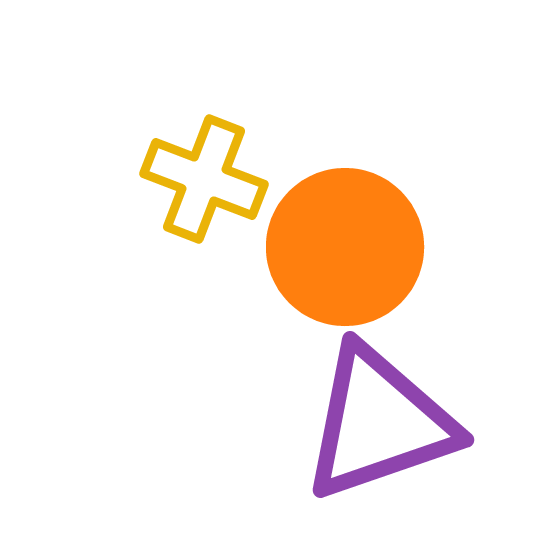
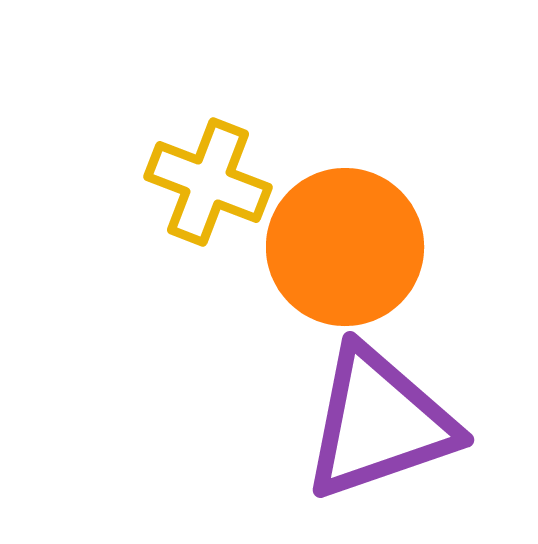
yellow cross: moved 4 px right, 3 px down
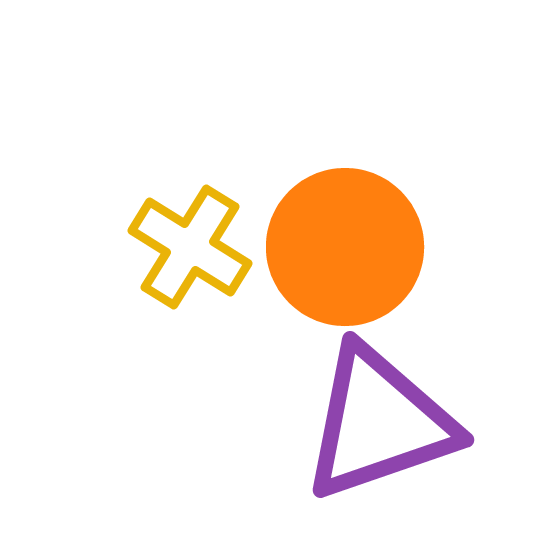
yellow cross: moved 18 px left, 65 px down; rotated 11 degrees clockwise
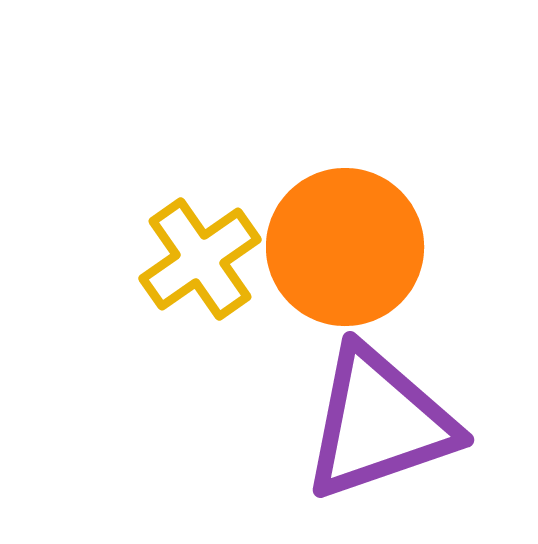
yellow cross: moved 10 px right, 12 px down; rotated 23 degrees clockwise
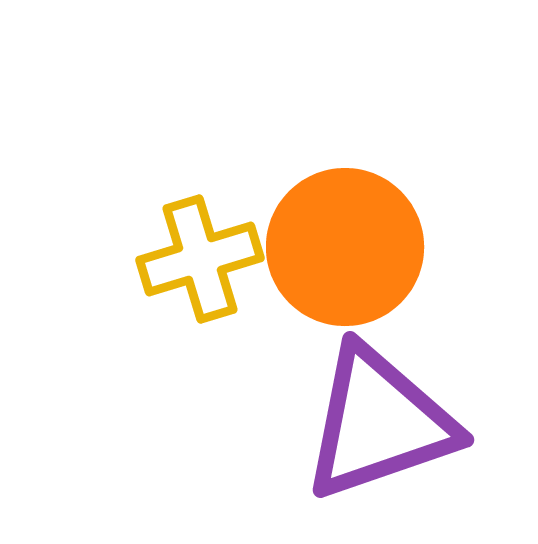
yellow cross: rotated 18 degrees clockwise
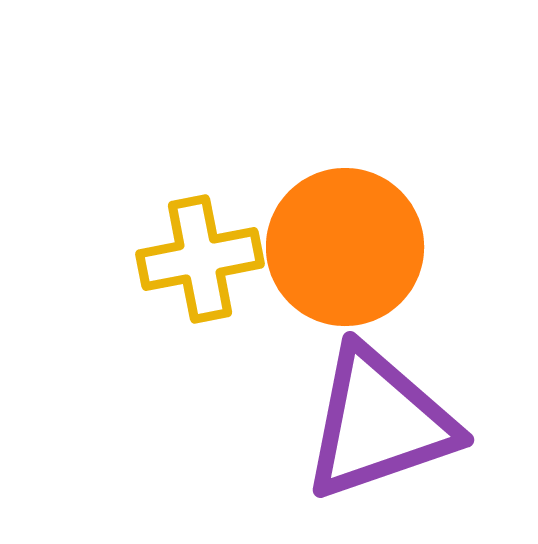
yellow cross: rotated 6 degrees clockwise
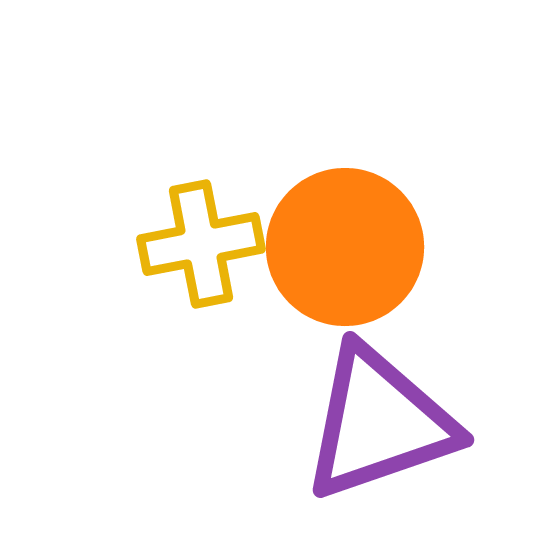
yellow cross: moved 1 px right, 15 px up
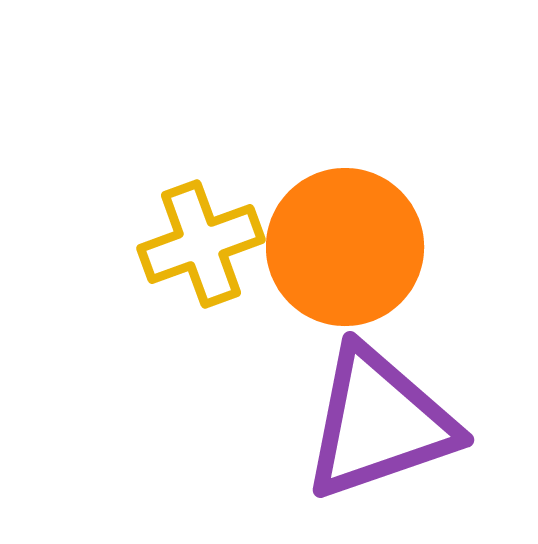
yellow cross: rotated 9 degrees counterclockwise
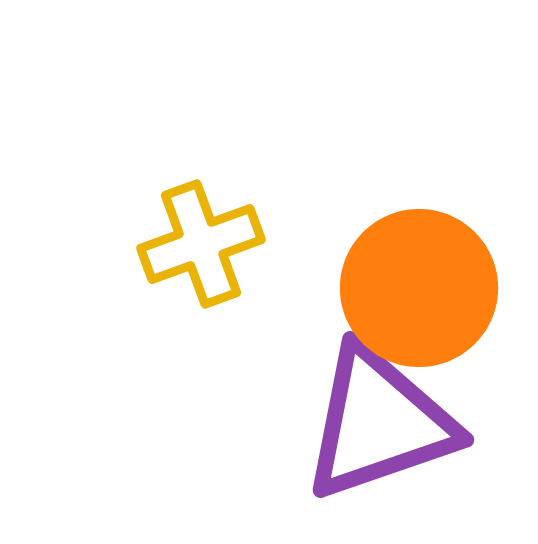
orange circle: moved 74 px right, 41 px down
